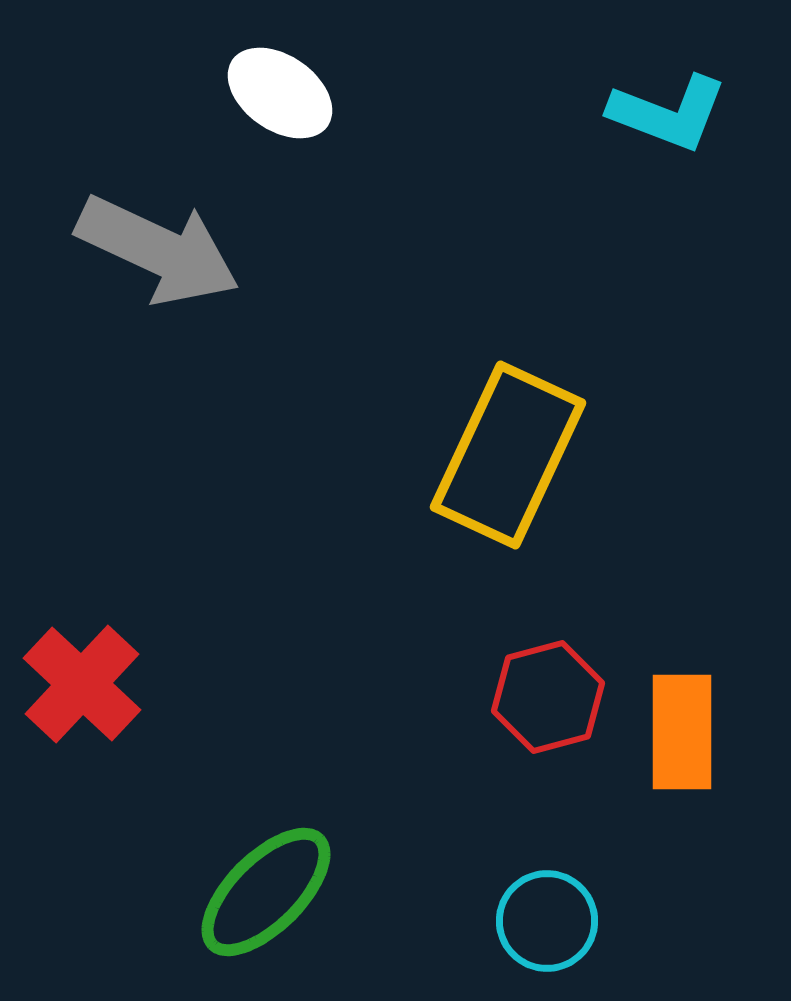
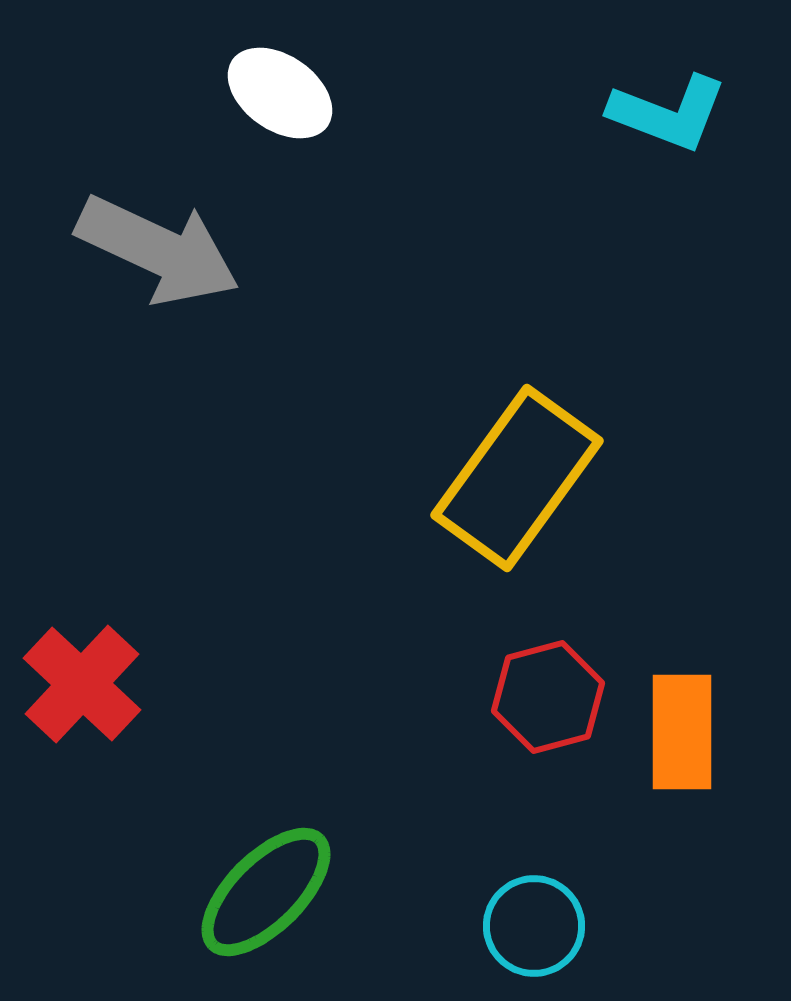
yellow rectangle: moved 9 px right, 23 px down; rotated 11 degrees clockwise
cyan circle: moved 13 px left, 5 px down
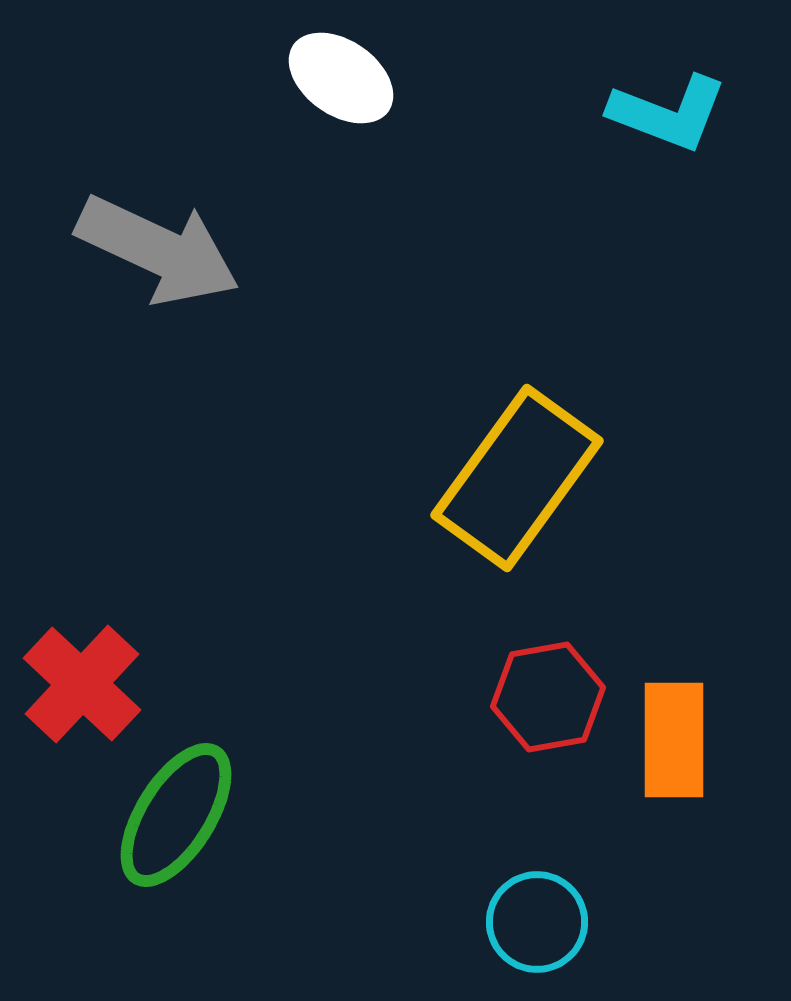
white ellipse: moved 61 px right, 15 px up
red hexagon: rotated 5 degrees clockwise
orange rectangle: moved 8 px left, 8 px down
green ellipse: moved 90 px left, 77 px up; rotated 13 degrees counterclockwise
cyan circle: moved 3 px right, 4 px up
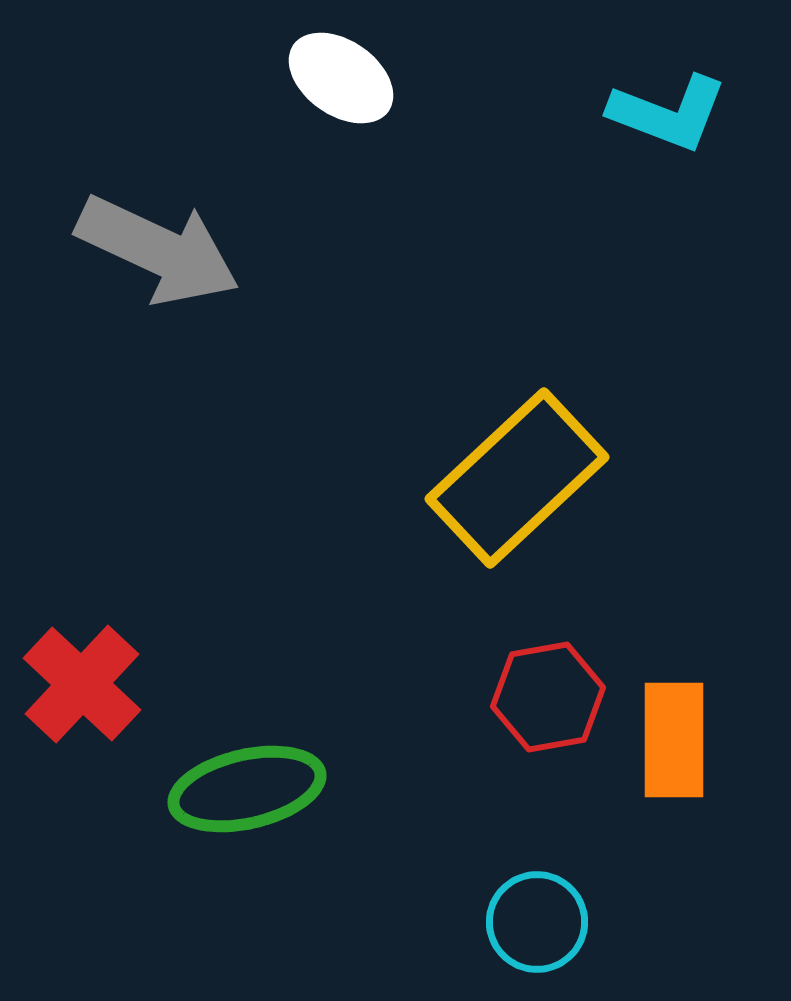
yellow rectangle: rotated 11 degrees clockwise
green ellipse: moved 71 px right, 26 px up; rotated 45 degrees clockwise
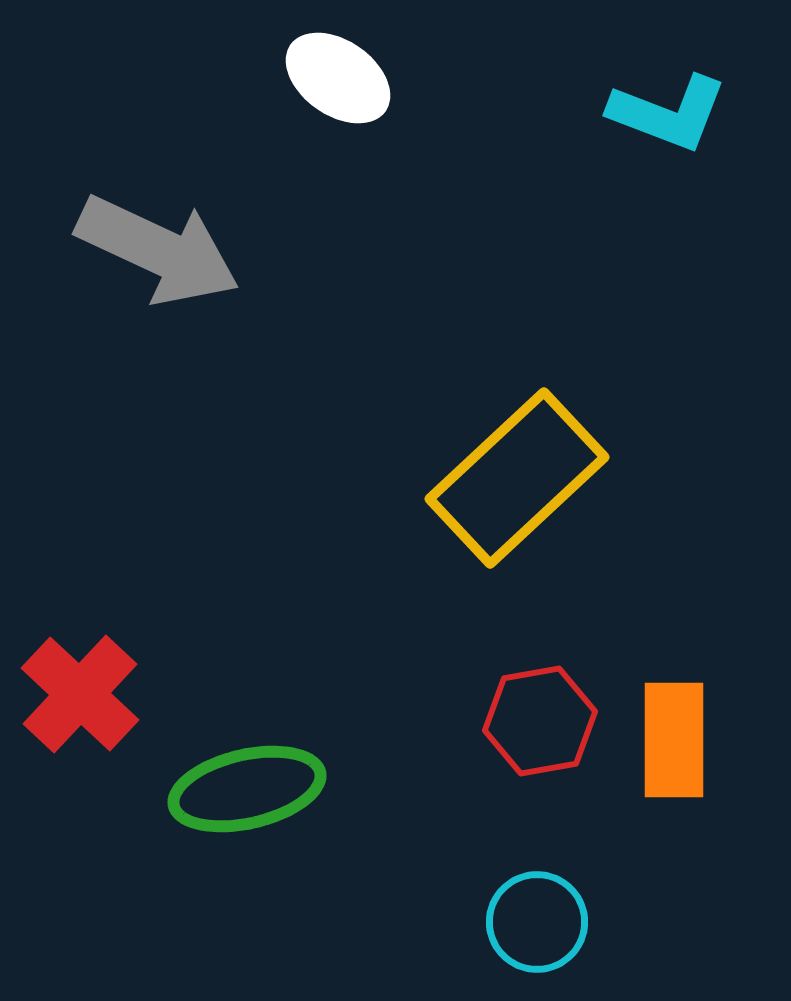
white ellipse: moved 3 px left
red cross: moved 2 px left, 10 px down
red hexagon: moved 8 px left, 24 px down
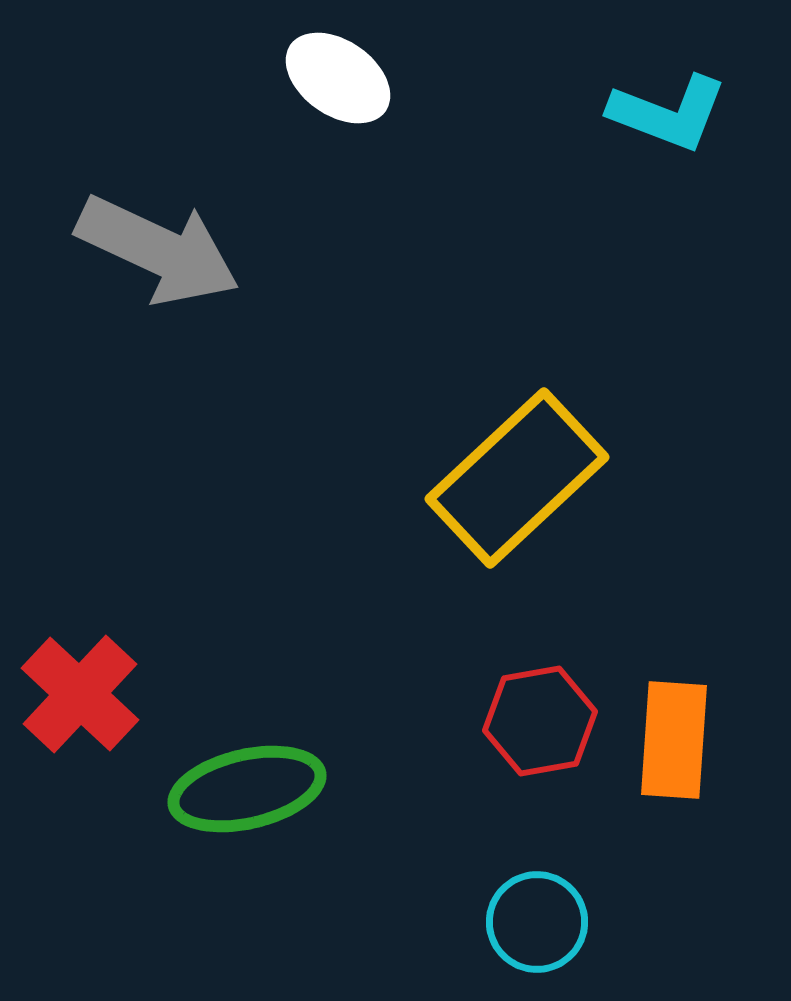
orange rectangle: rotated 4 degrees clockwise
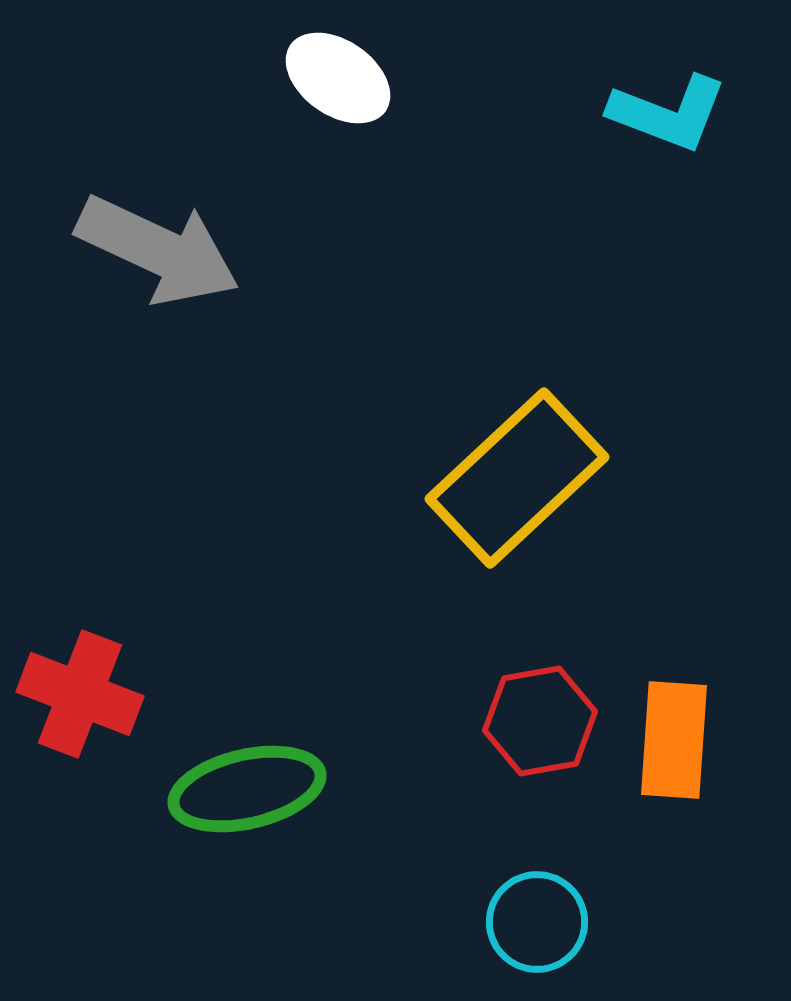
red cross: rotated 22 degrees counterclockwise
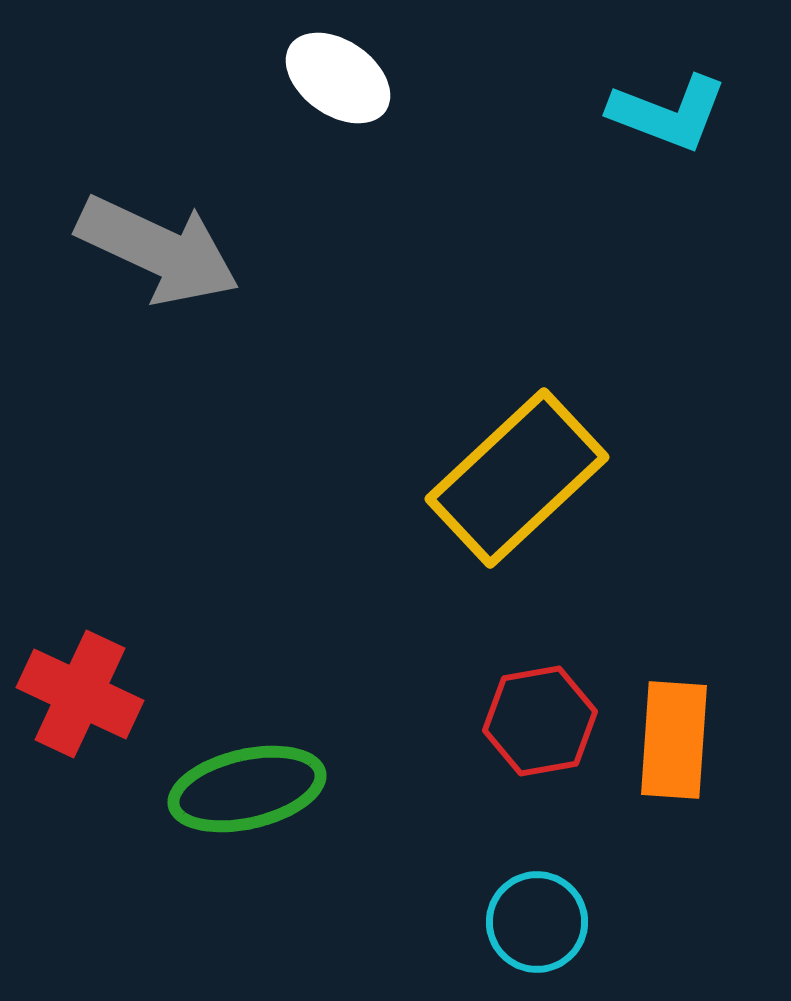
red cross: rotated 4 degrees clockwise
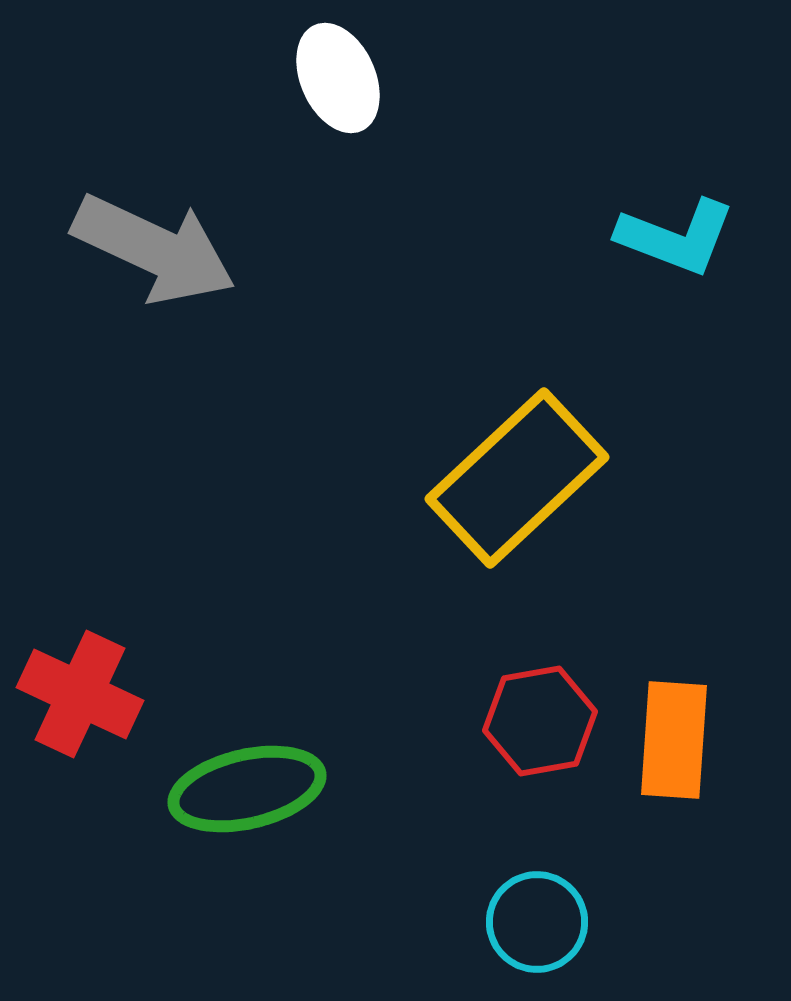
white ellipse: rotated 31 degrees clockwise
cyan L-shape: moved 8 px right, 124 px down
gray arrow: moved 4 px left, 1 px up
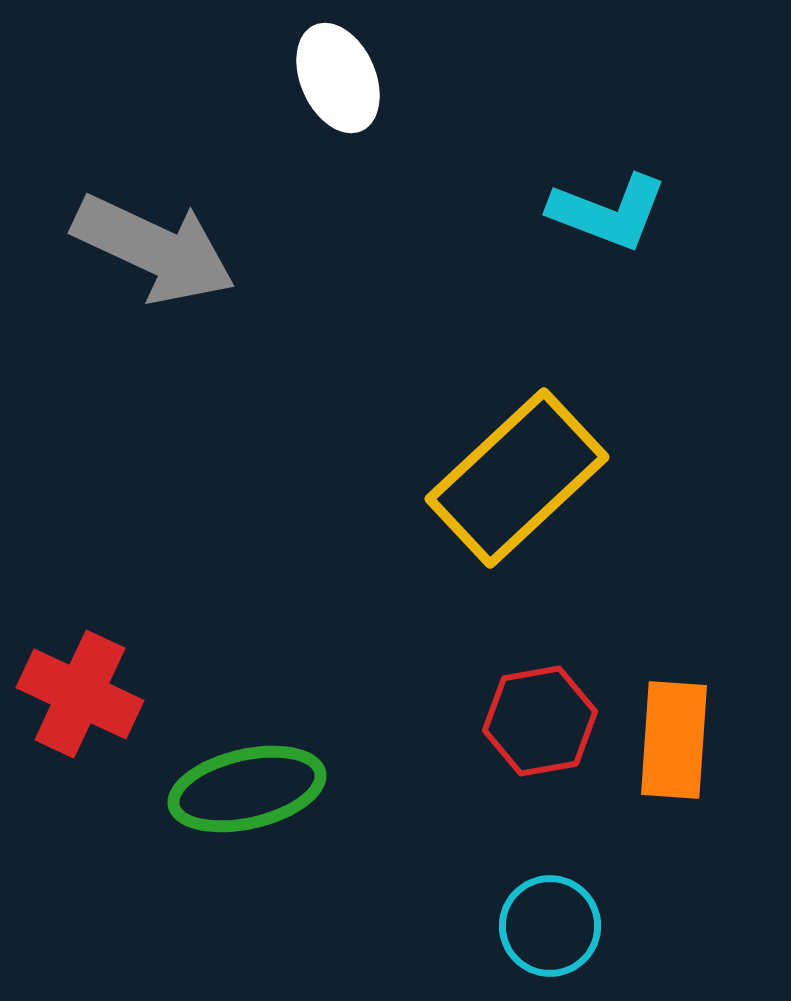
cyan L-shape: moved 68 px left, 25 px up
cyan circle: moved 13 px right, 4 px down
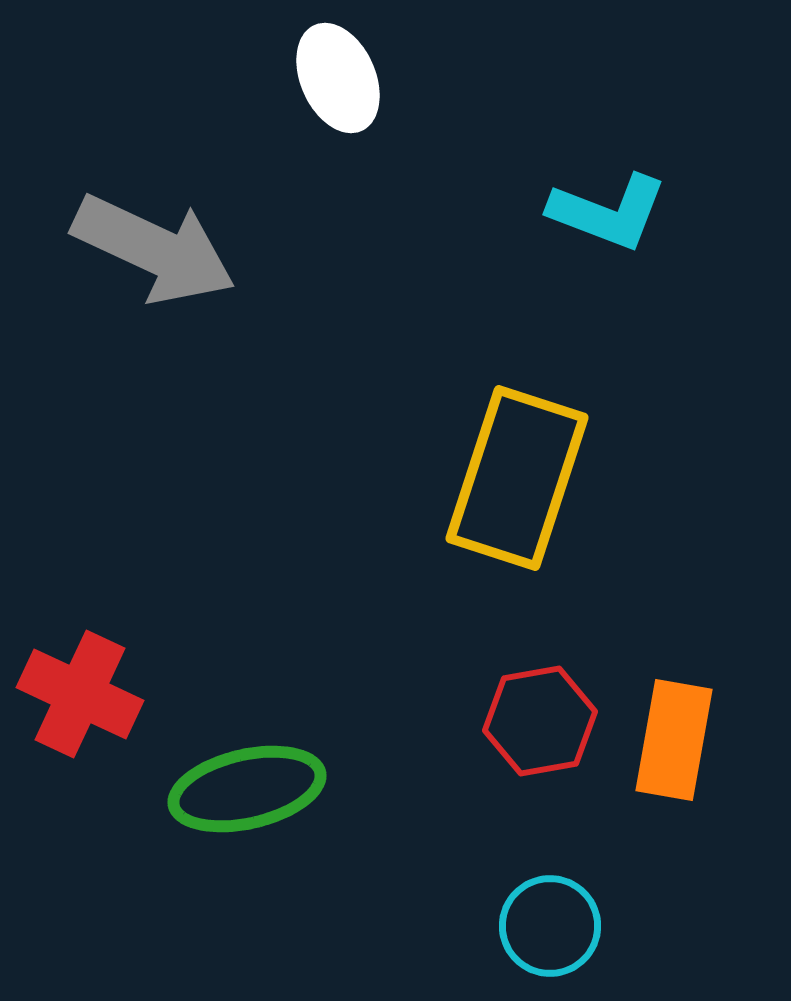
yellow rectangle: rotated 29 degrees counterclockwise
orange rectangle: rotated 6 degrees clockwise
